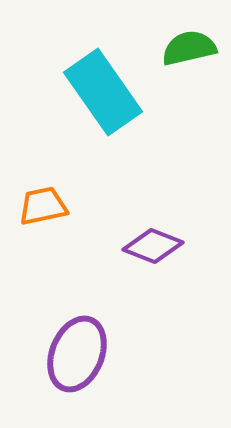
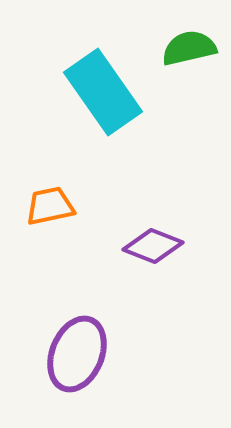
orange trapezoid: moved 7 px right
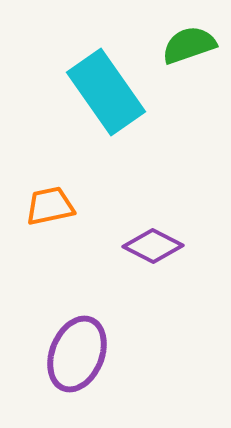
green semicircle: moved 3 px up; rotated 6 degrees counterclockwise
cyan rectangle: moved 3 px right
purple diamond: rotated 6 degrees clockwise
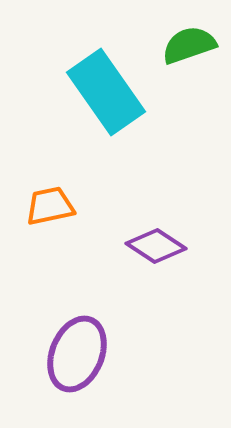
purple diamond: moved 3 px right; rotated 6 degrees clockwise
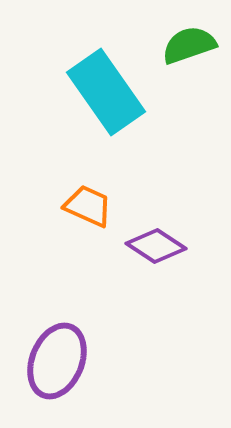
orange trapezoid: moved 38 px right; rotated 36 degrees clockwise
purple ellipse: moved 20 px left, 7 px down
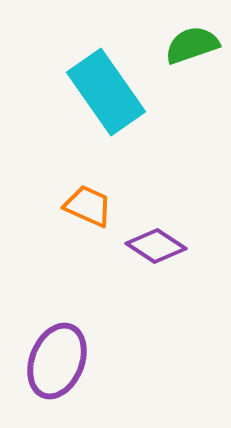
green semicircle: moved 3 px right
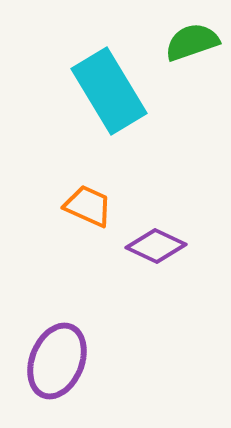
green semicircle: moved 3 px up
cyan rectangle: moved 3 px right, 1 px up; rotated 4 degrees clockwise
purple diamond: rotated 8 degrees counterclockwise
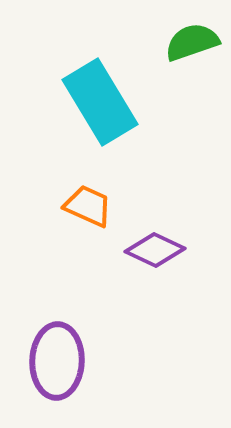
cyan rectangle: moved 9 px left, 11 px down
purple diamond: moved 1 px left, 4 px down
purple ellipse: rotated 20 degrees counterclockwise
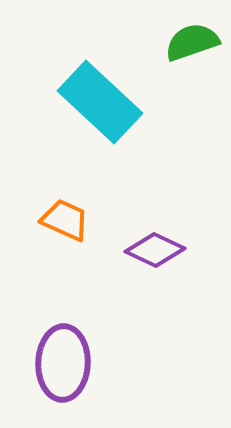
cyan rectangle: rotated 16 degrees counterclockwise
orange trapezoid: moved 23 px left, 14 px down
purple ellipse: moved 6 px right, 2 px down
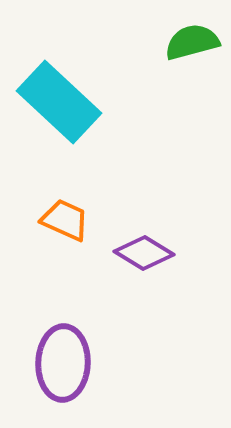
green semicircle: rotated 4 degrees clockwise
cyan rectangle: moved 41 px left
purple diamond: moved 11 px left, 3 px down; rotated 6 degrees clockwise
